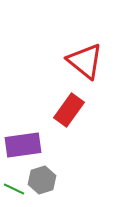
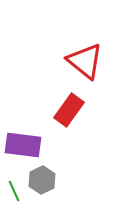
purple rectangle: rotated 15 degrees clockwise
gray hexagon: rotated 8 degrees counterclockwise
green line: moved 2 px down; rotated 40 degrees clockwise
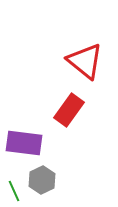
purple rectangle: moved 1 px right, 2 px up
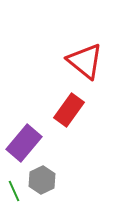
purple rectangle: rotated 57 degrees counterclockwise
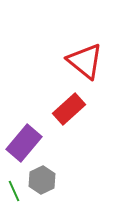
red rectangle: moved 1 px up; rotated 12 degrees clockwise
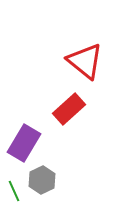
purple rectangle: rotated 9 degrees counterclockwise
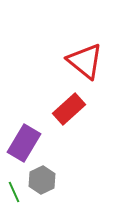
green line: moved 1 px down
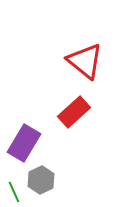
red rectangle: moved 5 px right, 3 px down
gray hexagon: moved 1 px left
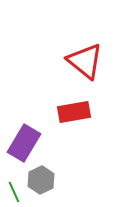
red rectangle: rotated 32 degrees clockwise
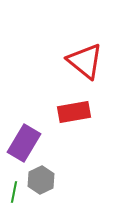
green line: rotated 35 degrees clockwise
